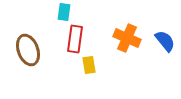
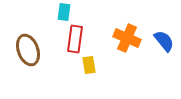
blue semicircle: moved 1 px left
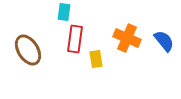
brown ellipse: rotated 12 degrees counterclockwise
yellow rectangle: moved 7 px right, 6 px up
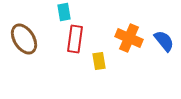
cyan rectangle: rotated 18 degrees counterclockwise
orange cross: moved 2 px right
brown ellipse: moved 4 px left, 11 px up
yellow rectangle: moved 3 px right, 2 px down
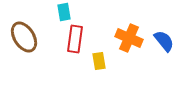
brown ellipse: moved 2 px up
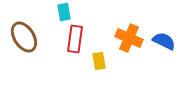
blue semicircle: rotated 25 degrees counterclockwise
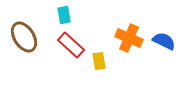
cyan rectangle: moved 3 px down
red rectangle: moved 4 px left, 6 px down; rotated 56 degrees counterclockwise
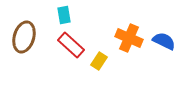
brown ellipse: rotated 48 degrees clockwise
yellow rectangle: rotated 42 degrees clockwise
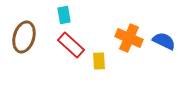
yellow rectangle: rotated 36 degrees counterclockwise
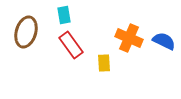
brown ellipse: moved 2 px right, 5 px up
red rectangle: rotated 12 degrees clockwise
yellow rectangle: moved 5 px right, 2 px down
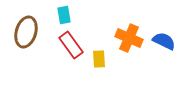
yellow rectangle: moved 5 px left, 4 px up
